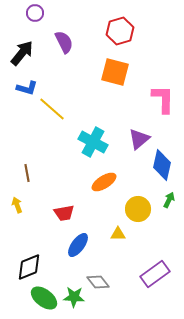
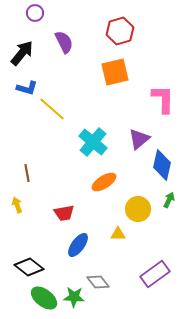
orange square: rotated 28 degrees counterclockwise
cyan cross: rotated 12 degrees clockwise
black diamond: rotated 60 degrees clockwise
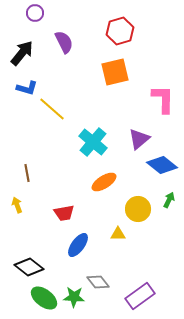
blue diamond: rotated 64 degrees counterclockwise
purple rectangle: moved 15 px left, 22 px down
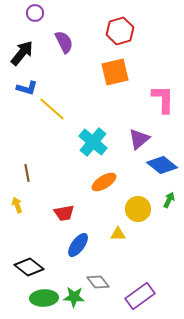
green ellipse: rotated 40 degrees counterclockwise
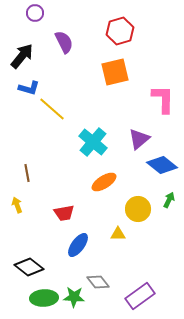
black arrow: moved 3 px down
blue L-shape: moved 2 px right
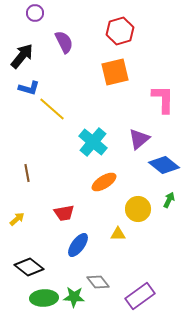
blue diamond: moved 2 px right
yellow arrow: moved 14 px down; rotated 70 degrees clockwise
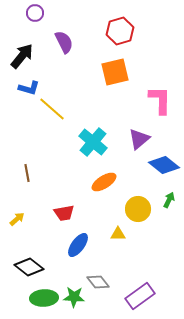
pink L-shape: moved 3 px left, 1 px down
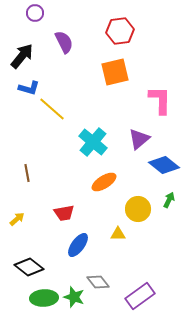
red hexagon: rotated 8 degrees clockwise
green star: rotated 15 degrees clockwise
